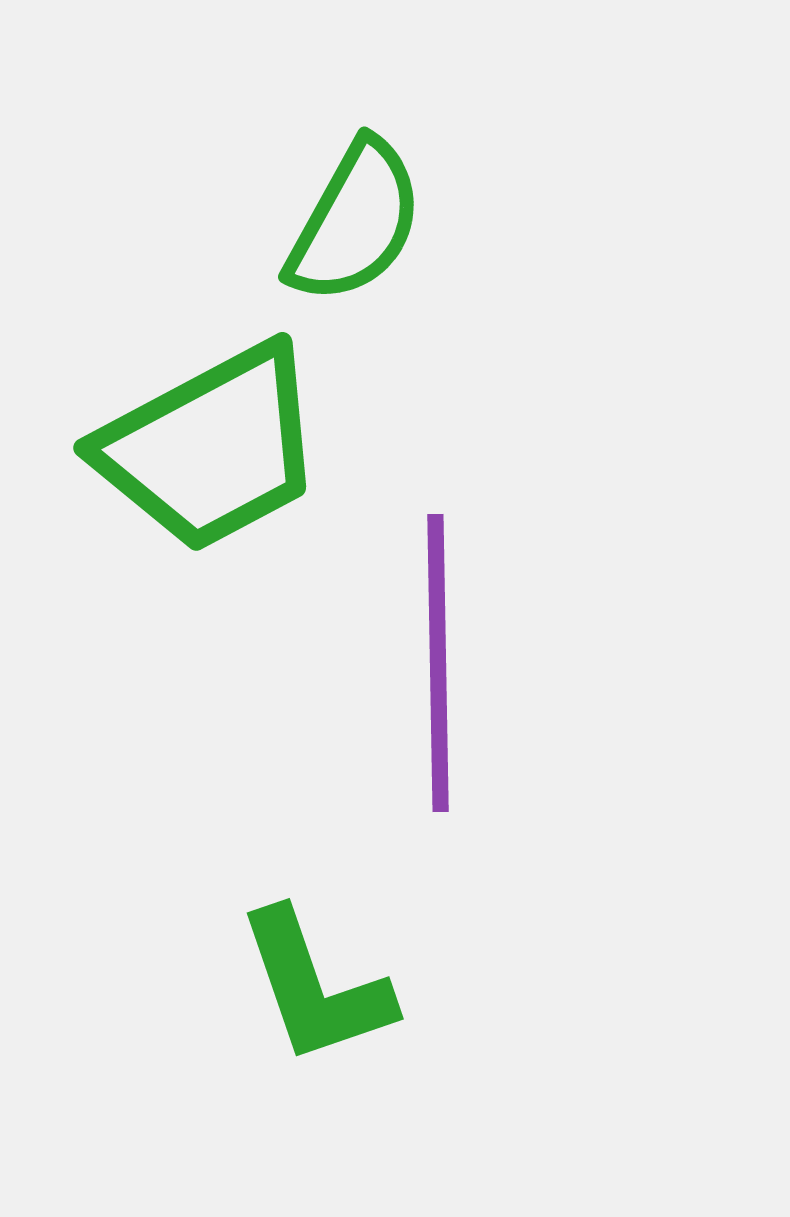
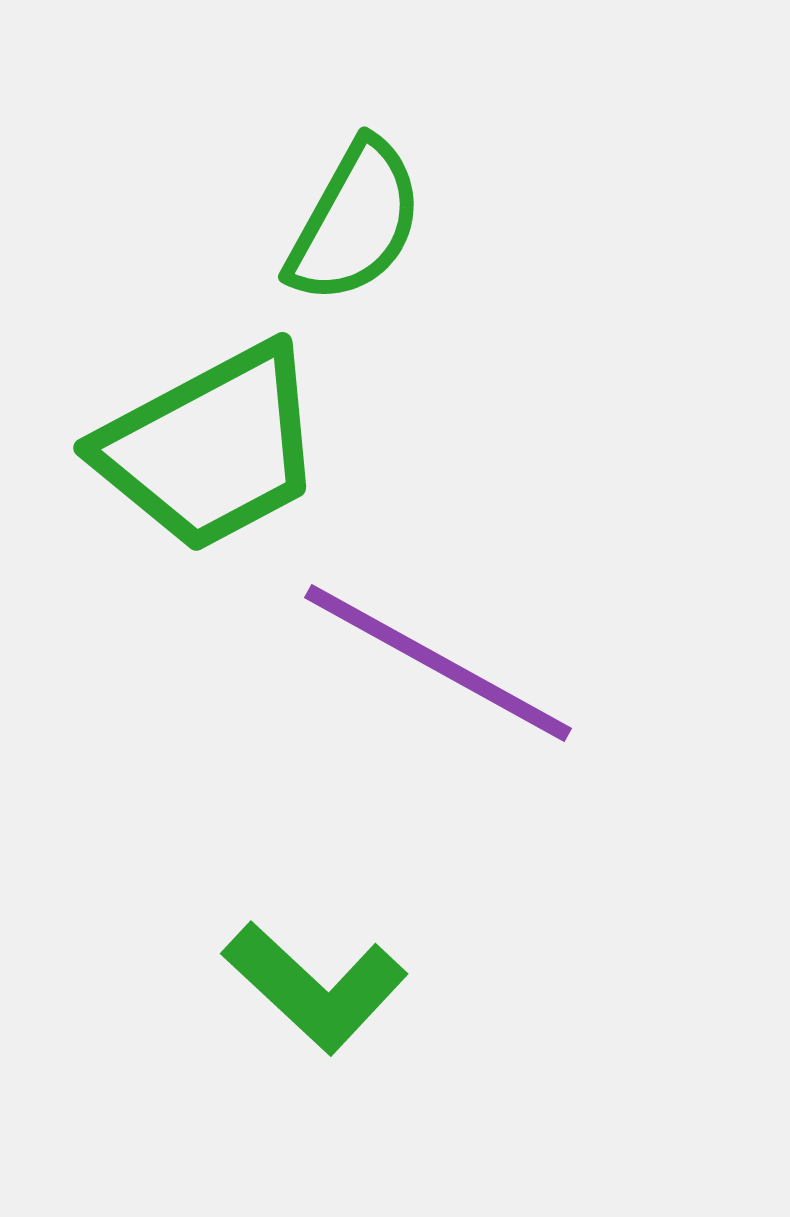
purple line: rotated 60 degrees counterclockwise
green L-shape: rotated 28 degrees counterclockwise
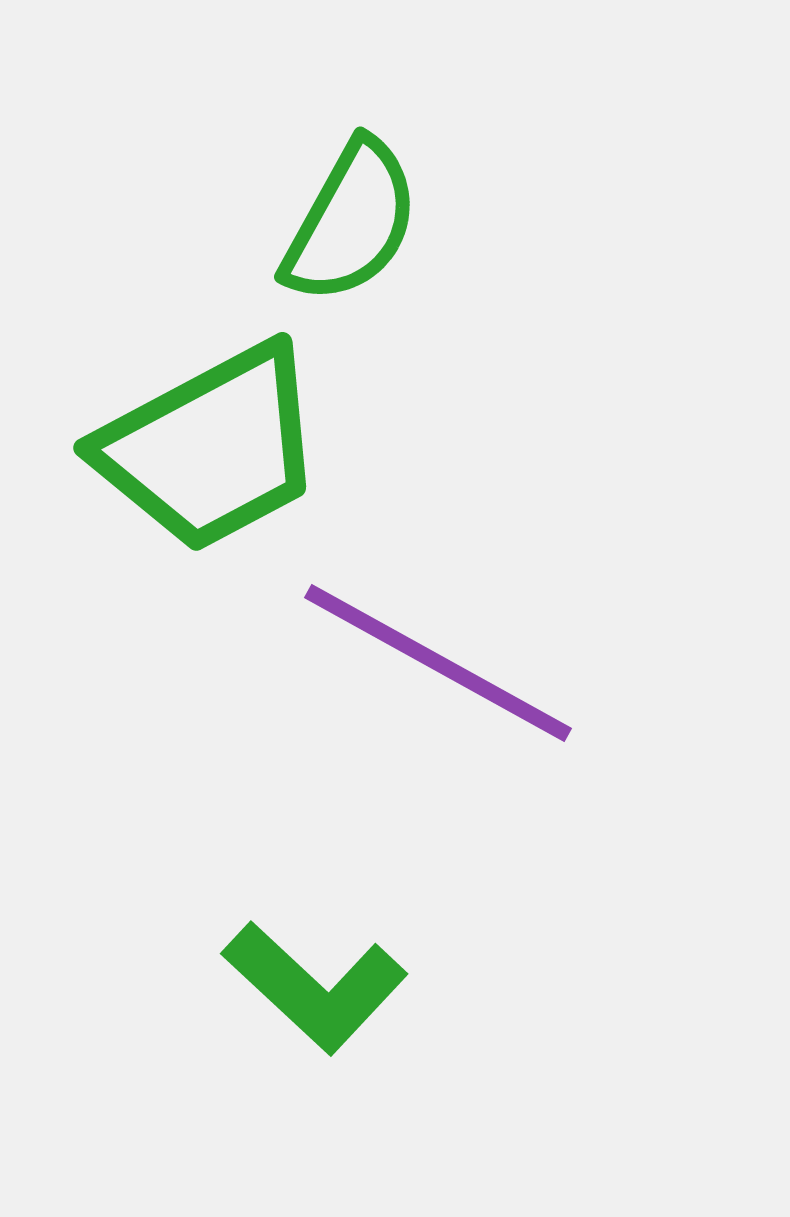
green semicircle: moved 4 px left
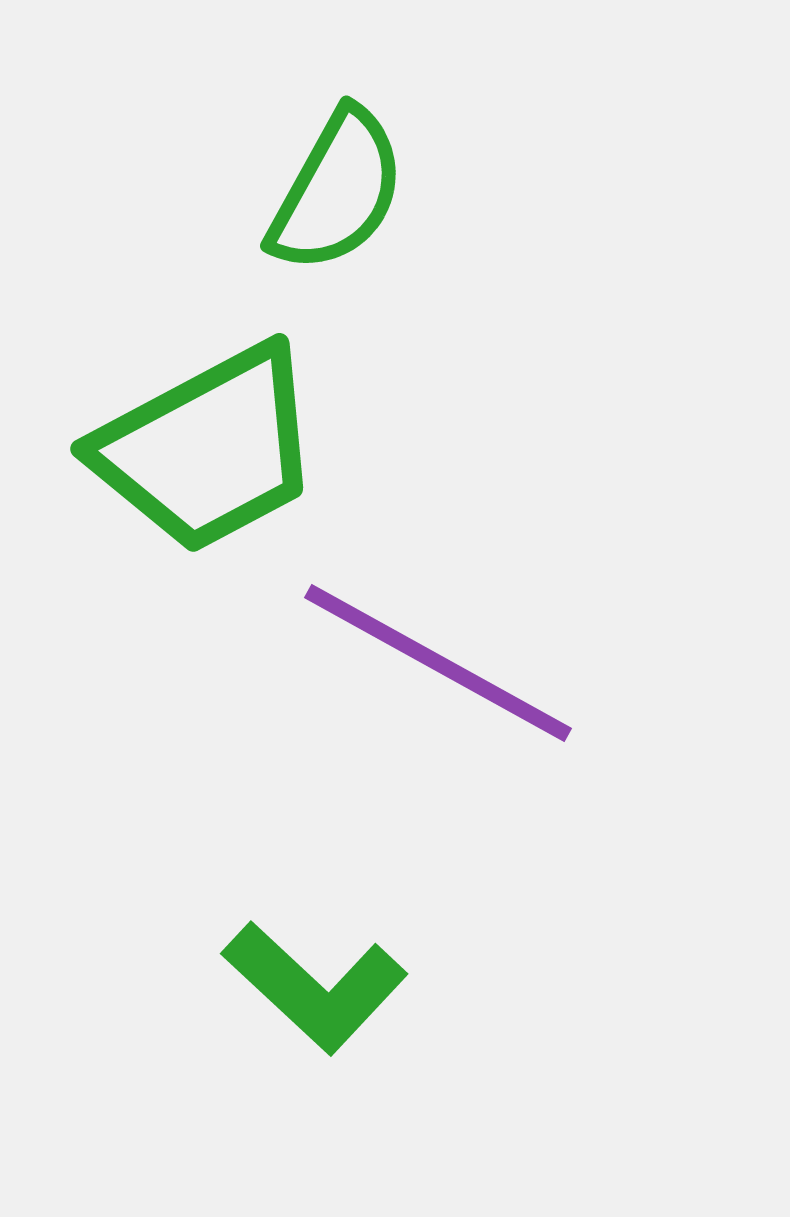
green semicircle: moved 14 px left, 31 px up
green trapezoid: moved 3 px left, 1 px down
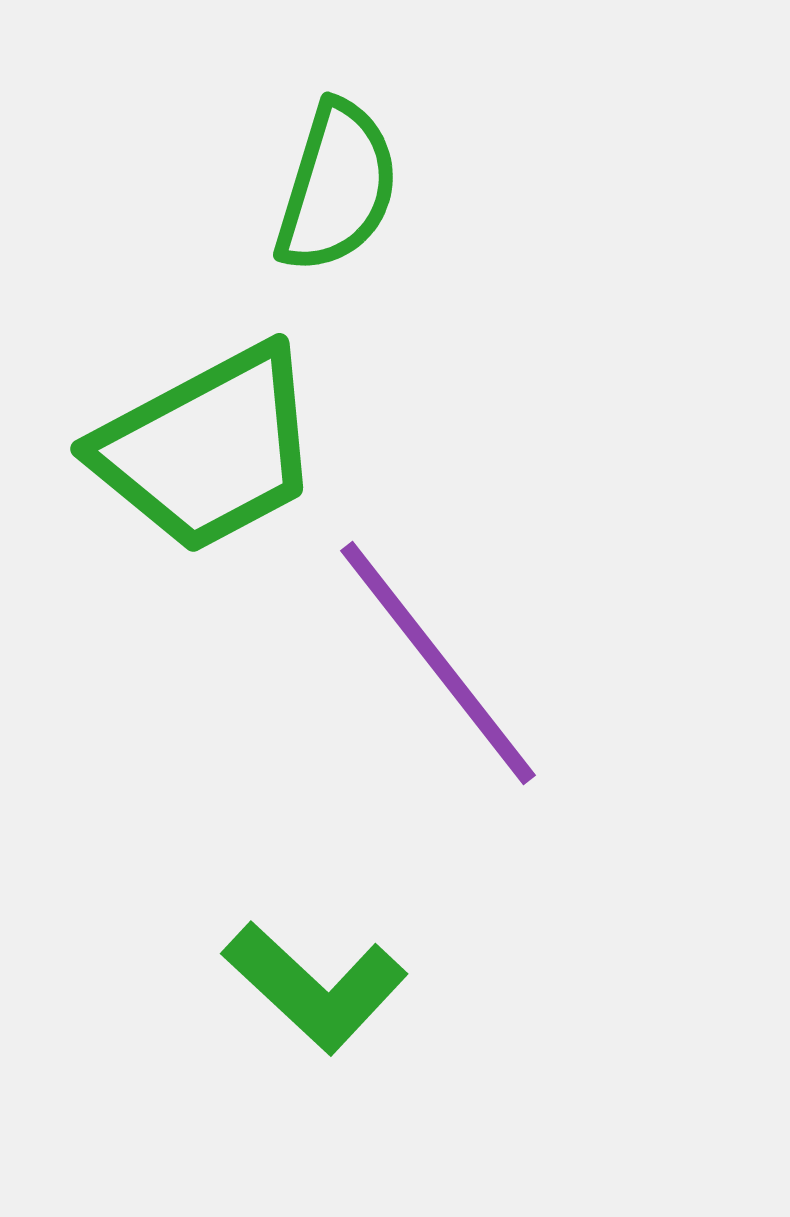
green semicircle: moved 4 px up; rotated 12 degrees counterclockwise
purple line: rotated 23 degrees clockwise
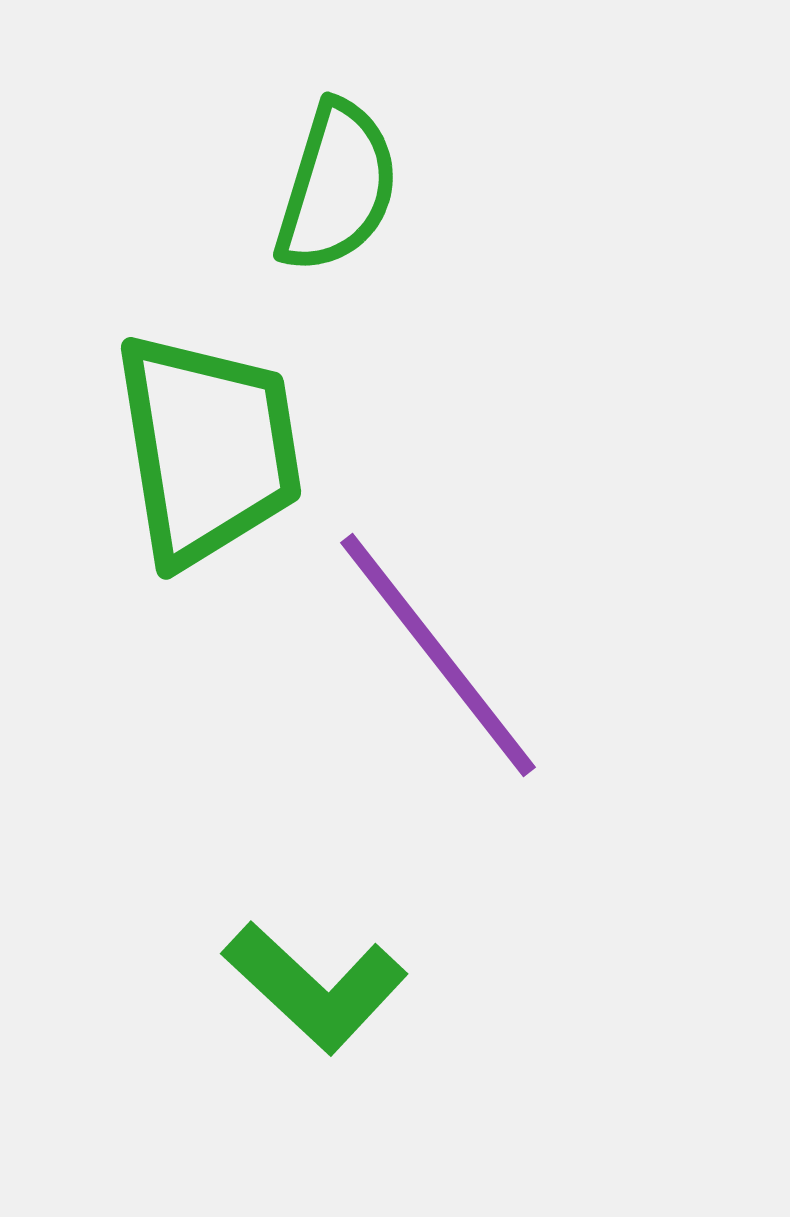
green trapezoid: rotated 71 degrees counterclockwise
purple line: moved 8 px up
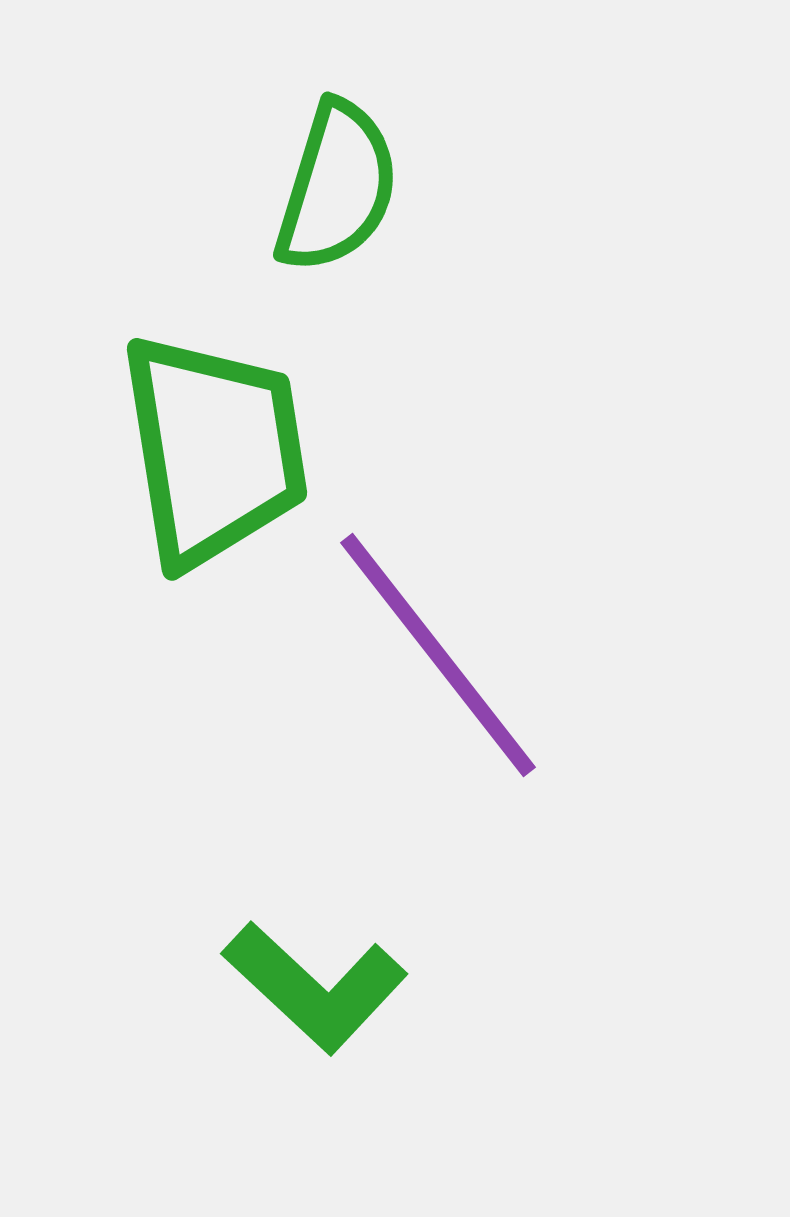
green trapezoid: moved 6 px right, 1 px down
